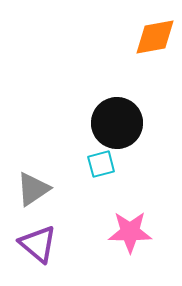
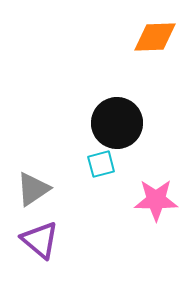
orange diamond: rotated 9 degrees clockwise
pink star: moved 26 px right, 32 px up
purple triangle: moved 2 px right, 4 px up
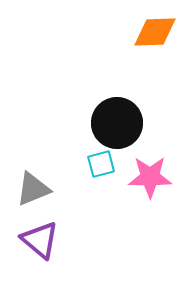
orange diamond: moved 5 px up
gray triangle: rotated 12 degrees clockwise
pink star: moved 6 px left, 23 px up
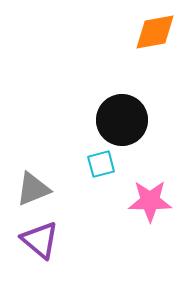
orange diamond: rotated 9 degrees counterclockwise
black circle: moved 5 px right, 3 px up
pink star: moved 24 px down
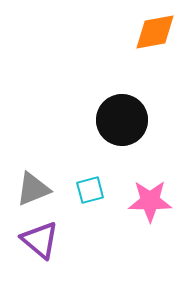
cyan square: moved 11 px left, 26 px down
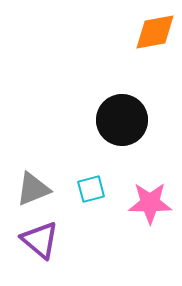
cyan square: moved 1 px right, 1 px up
pink star: moved 2 px down
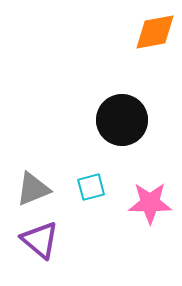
cyan square: moved 2 px up
